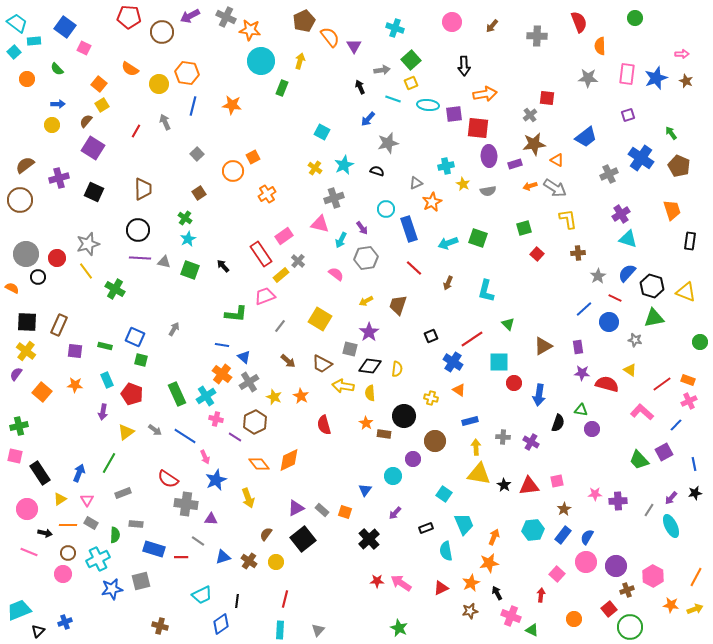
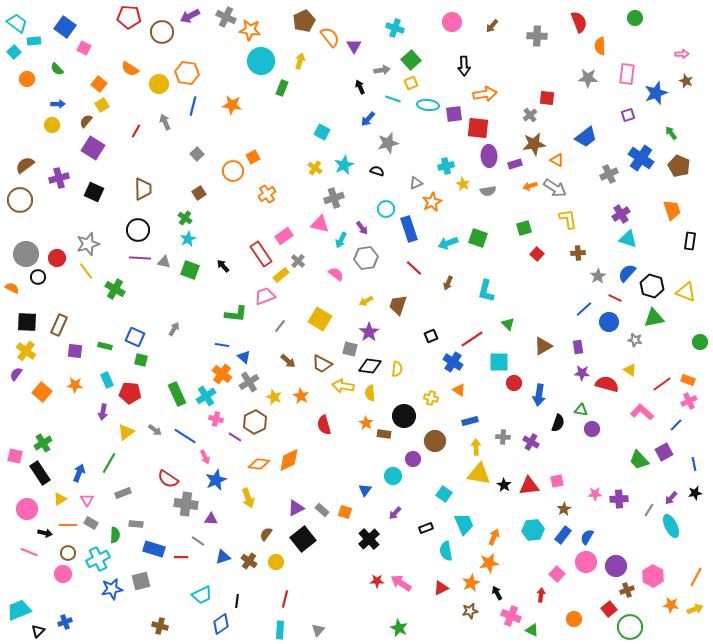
blue star at (656, 78): moved 15 px down
red pentagon at (132, 394): moved 2 px left, 1 px up; rotated 15 degrees counterclockwise
green cross at (19, 426): moved 24 px right, 17 px down; rotated 18 degrees counterclockwise
orange diamond at (259, 464): rotated 45 degrees counterclockwise
purple cross at (618, 501): moved 1 px right, 2 px up
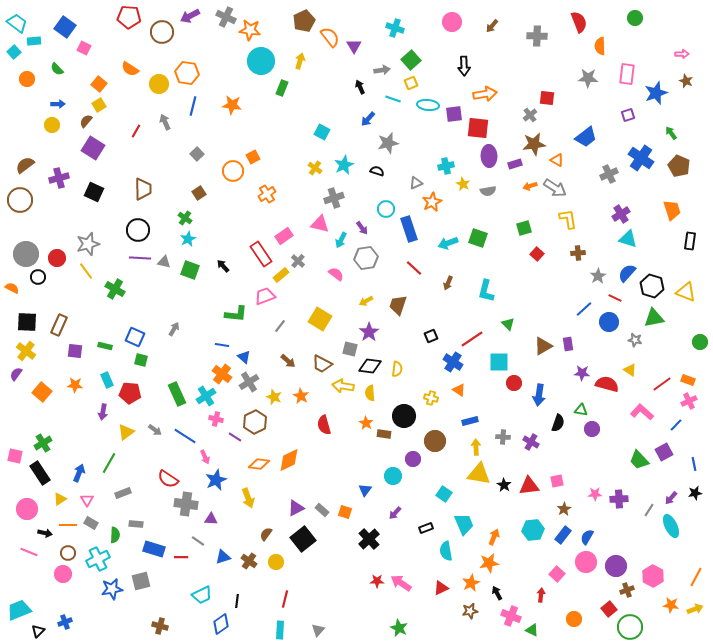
yellow square at (102, 105): moved 3 px left
purple rectangle at (578, 347): moved 10 px left, 3 px up
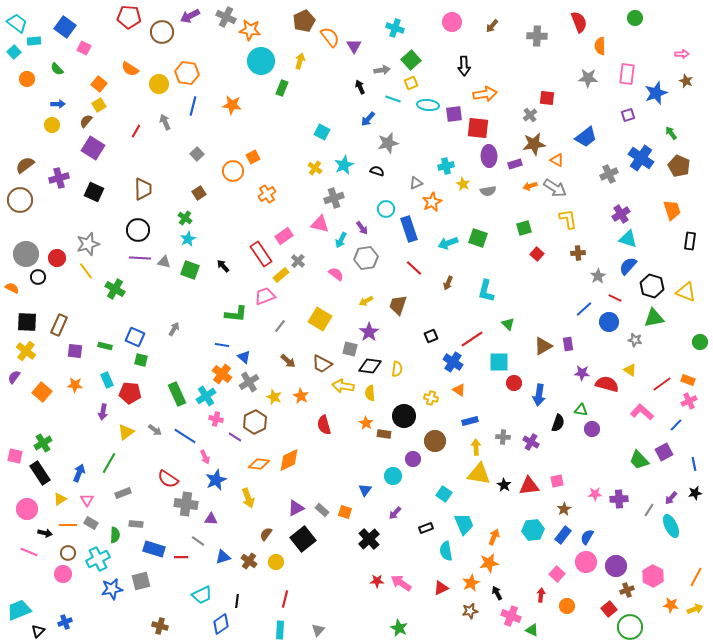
blue semicircle at (627, 273): moved 1 px right, 7 px up
purple semicircle at (16, 374): moved 2 px left, 3 px down
orange circle at (574, 619): moved 7 px left, 13 px up
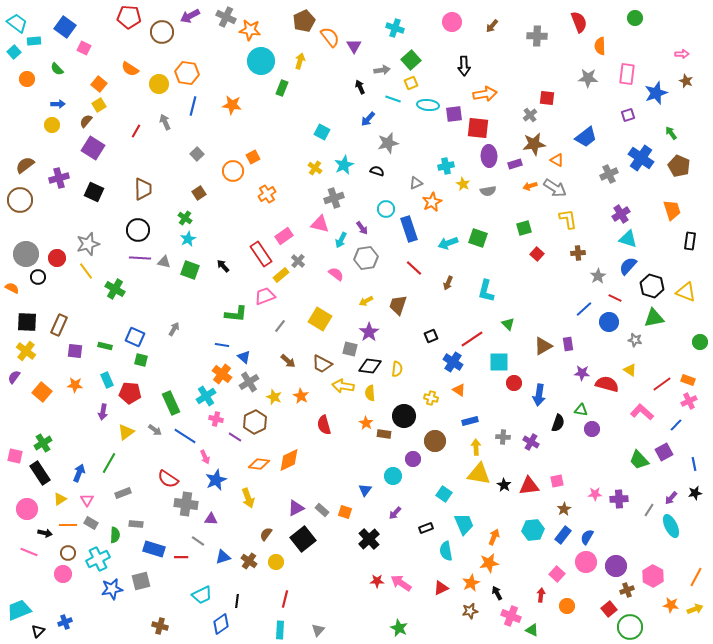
green rectangle at (177, 394): moved 6 px left, 9 px down
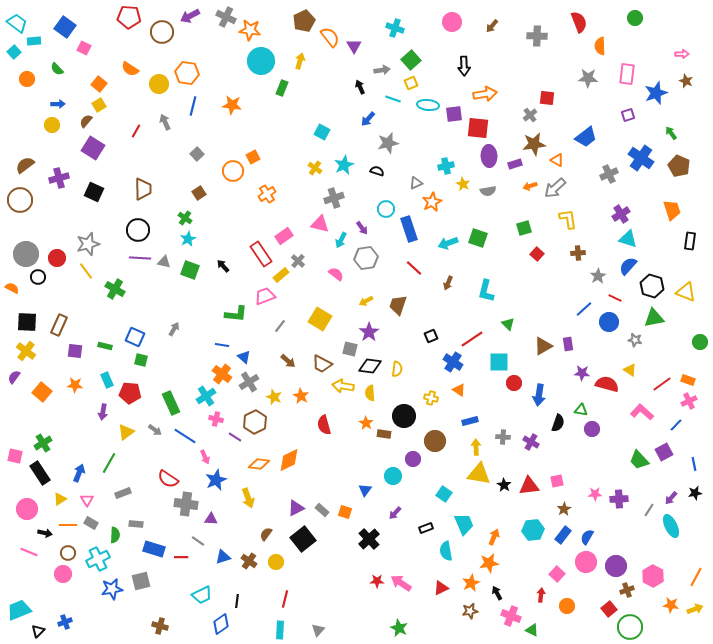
gray arrow at (555, 188): rotated 105 degrees clockwise
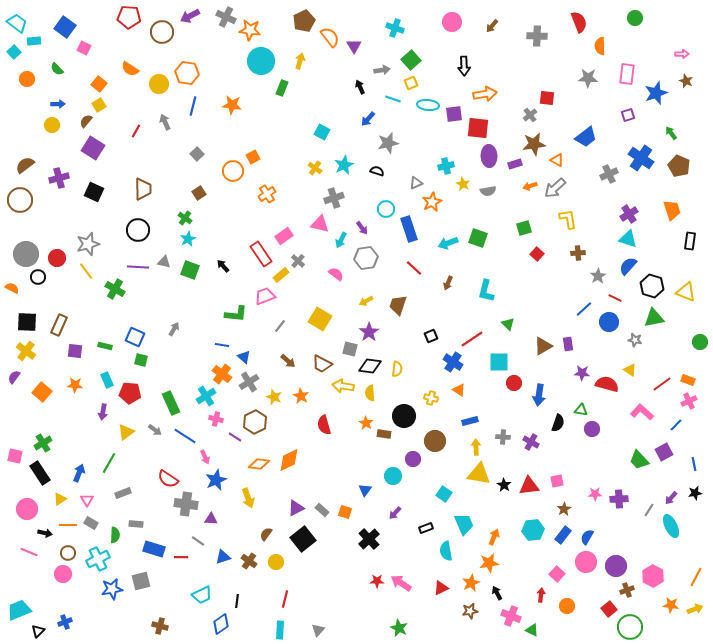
purple cross at (621, 214): moved 8 px right
purple line at (140, 258): moved 2 px left, 9 px down
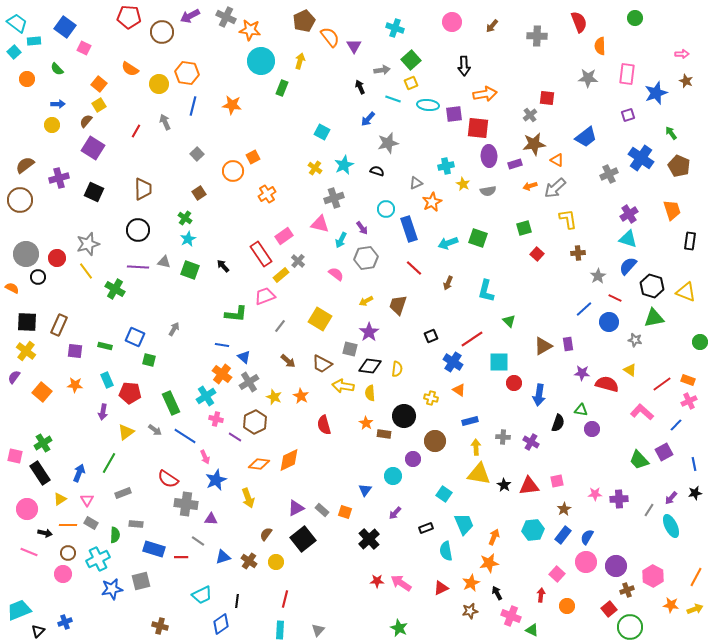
green triangle at (508, 324): moved 1 px right, 3 px up
green square at (141, 360): moved 8 px right
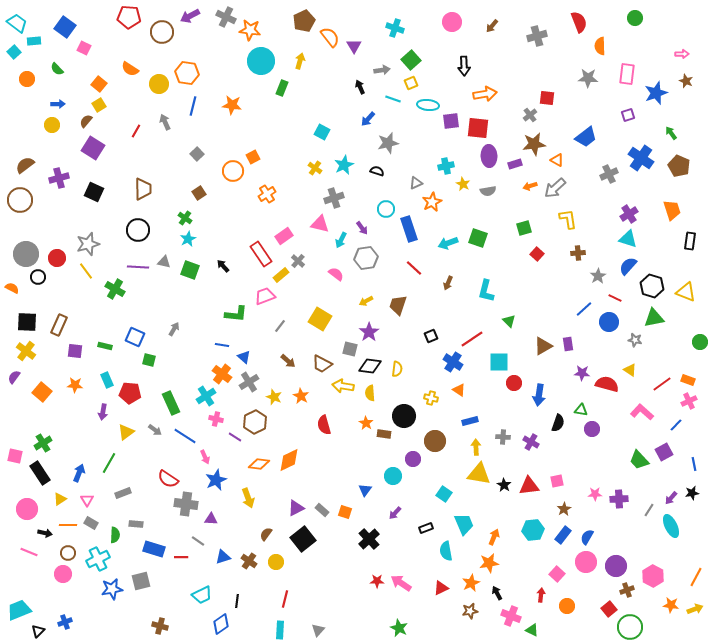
gray cross at (537, 36): rotated 18 degrees counterclockwise
purple square at (454, 114): moved 3 px left, 7 px down
black star at (695, 493): moved 3 px left
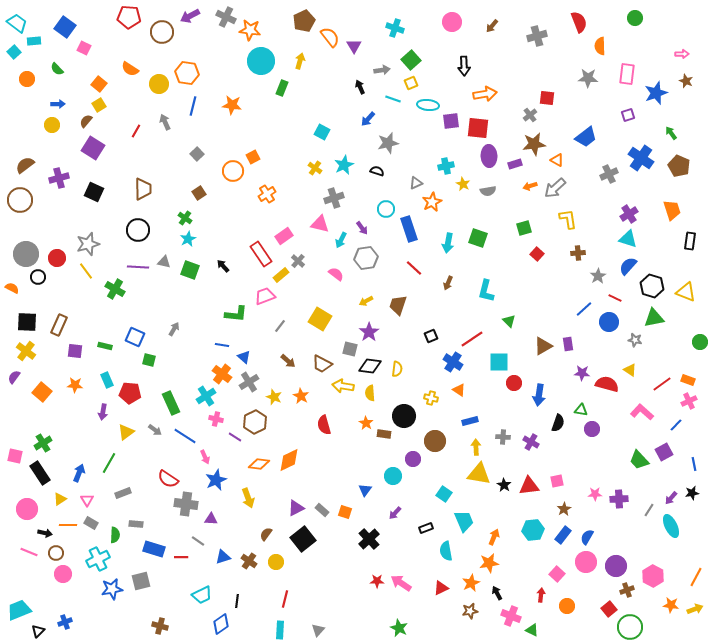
cyan arrow at (448, 243): rotated 60 degrees counterclockwise
cyan trapezoid at (464, 524): moved 3 px up
brown circle at (68, 553): moved 12 px left
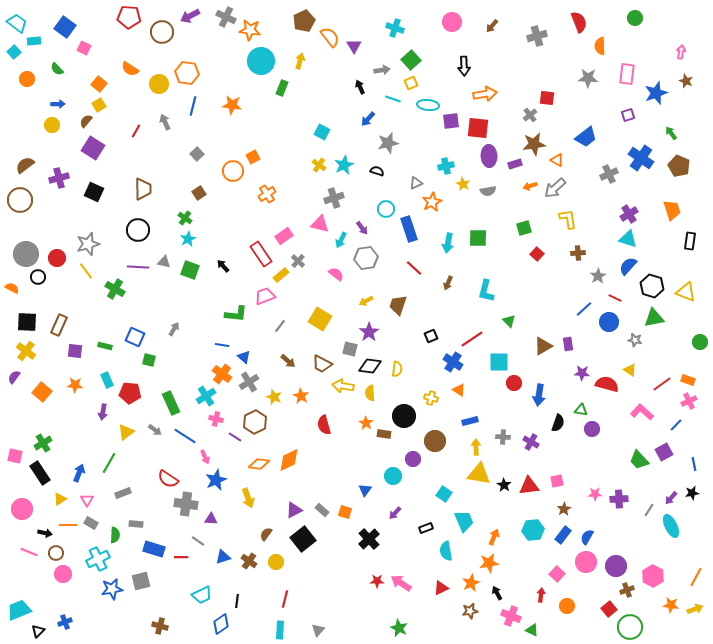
pink arrow at (682, 54): moved 1 px left, 2 px up; rotated 80 degrees counterclockwise
yellow cross at (315, 168): moved 4 px right, 3 px up
green square at (478, 238): rotated 18 degrees counterclockwise
purple triangle at (296, 508): moved 2 px left, 2 px down
pink circle at (27, 509): moved 5 px left
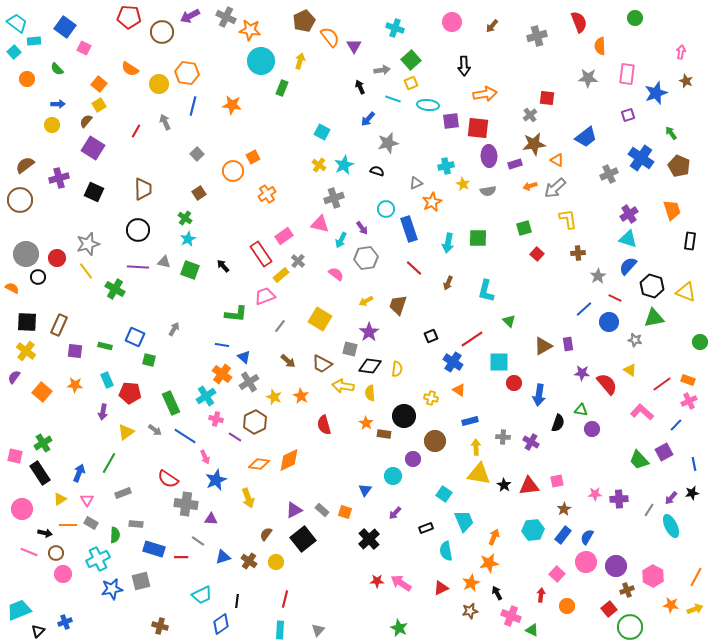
red semicircle at (607, 384): rotated 35 degrees clockwise
